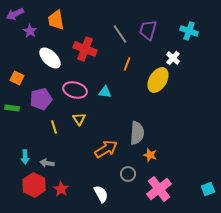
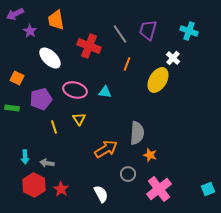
red cross: moved 4 px right, 3 px up
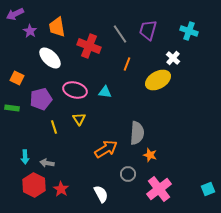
orange trapezoid: moved 1 px right, 7 px down
yellow ellipse: rotated 30 degrees clockwise
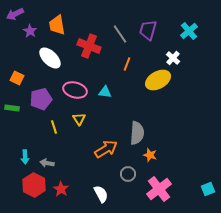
orange trapezoid: moved 2 px up
cyan cross: rotated 30 degrees clockwise
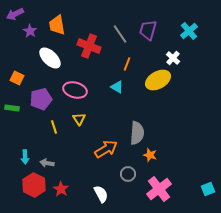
cyan triangle: moved 12 px right, 5 px up; rotated 24 degrees clockwise
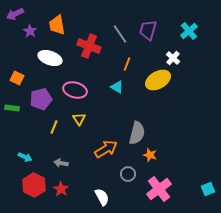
white ellipse: rotated 25 degrees counterclockwise
yellow line: rotated 40 degrees clockwise
gray semicircle: rotated 10 degrees clockwise
cyan arrow: rotated 64 degrees counterclockwise
gray arrow: moved 14 px right
white semicircle: moved 1 px right, 3 px down
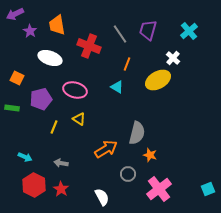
yellow triangle: rotated 24 degrees counterclockwise
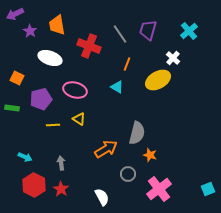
yellow line: moved 1 px left, 2 px up; rotated 64 degrees clockwise
gray arrow: rotated 72 degrees clockwise
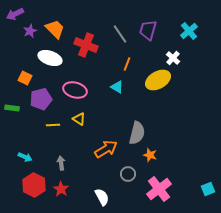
orange trapezoid: moved 2 px left, 4 px down; rotated 145 degrees clockwise
purple star: rotated 16 degrees clockwise
red cross: moved 3 px left, 1 px up
orange square: moved 8 px right
